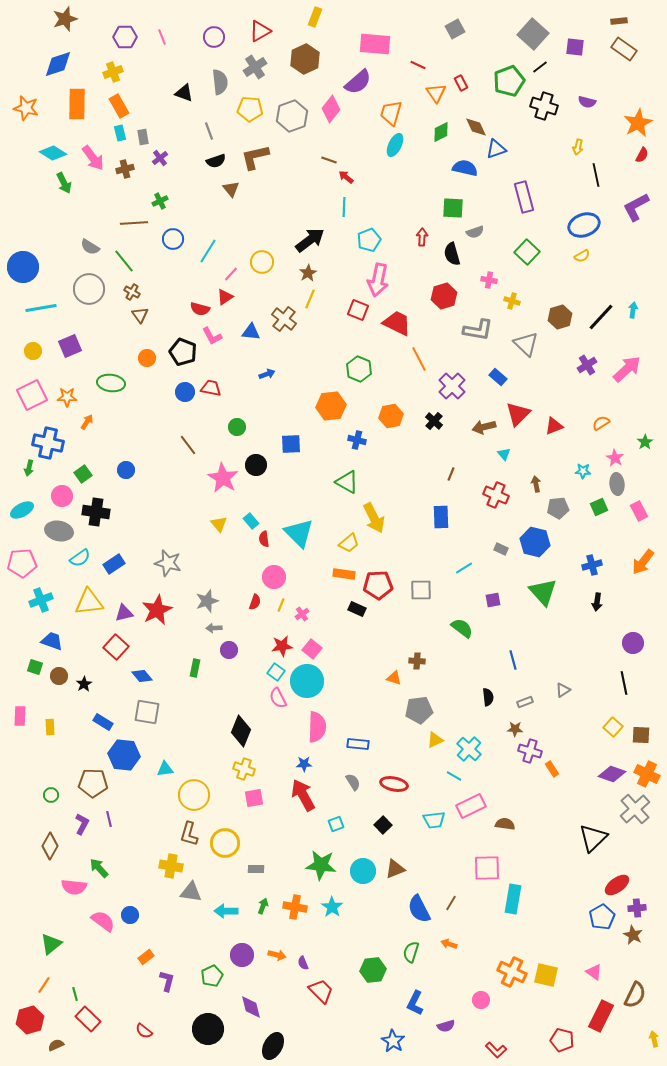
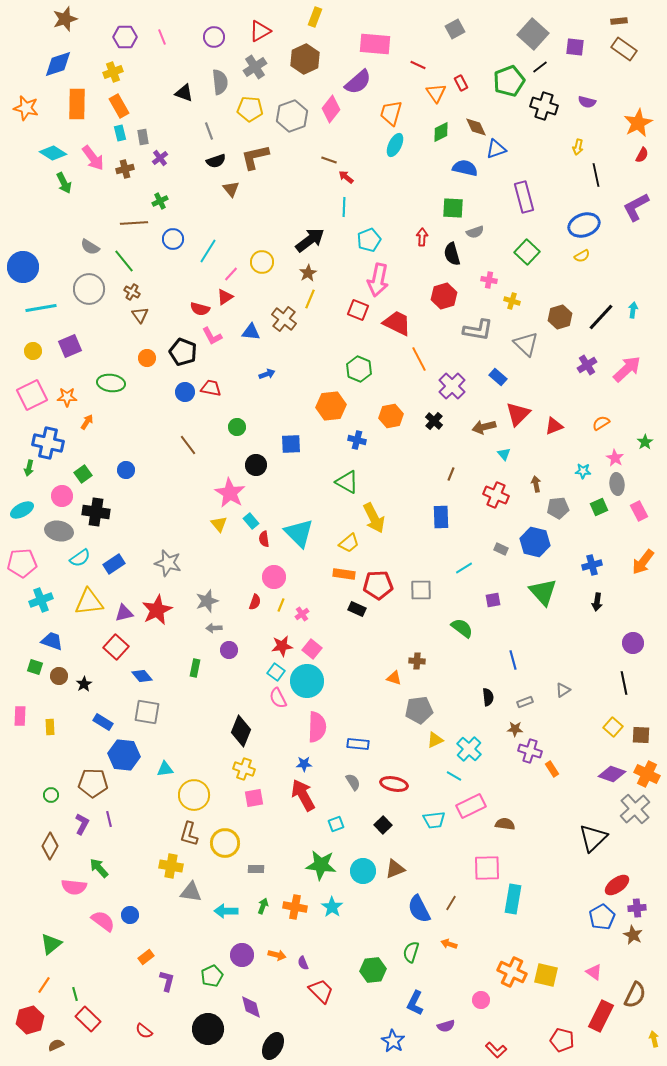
pink star at (223, 478): moved 7 px right, 15 px down
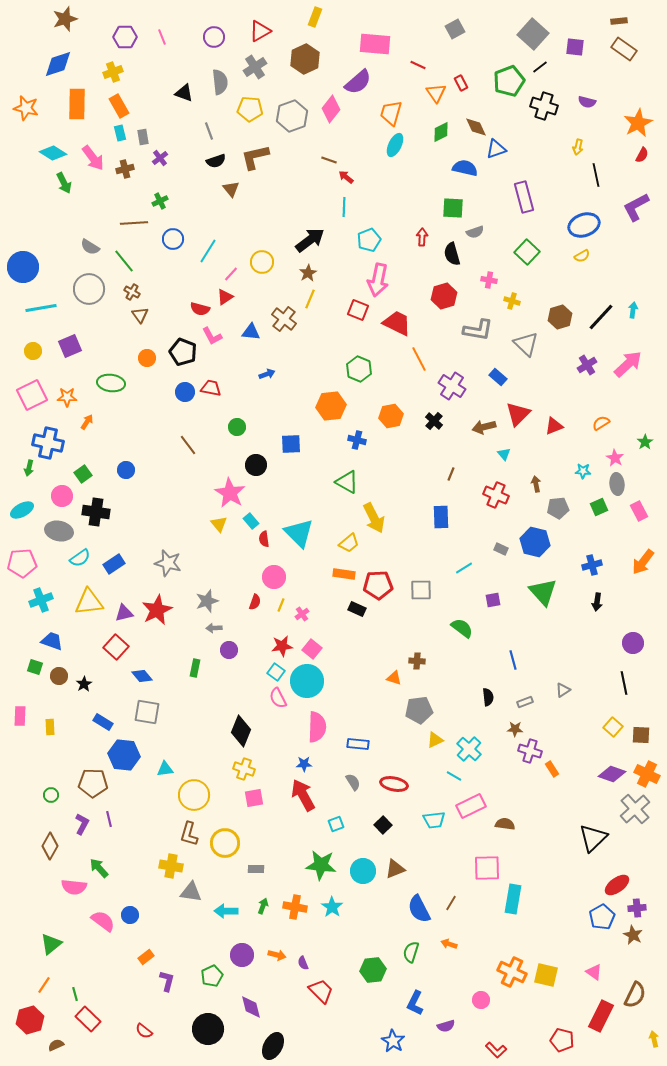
pink arrow at (627, 369): moved 1 px right, 5 px up
purple cross at (452, 386): rotated 12 degrees counterclockwise
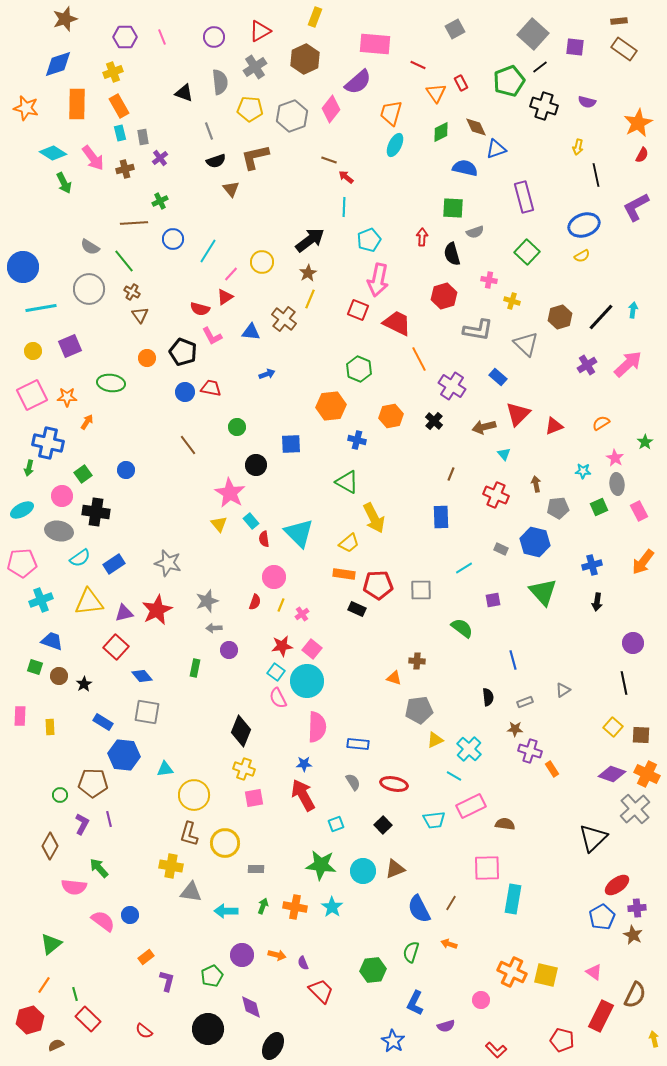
green circle at (51, 795): moved 9 px right
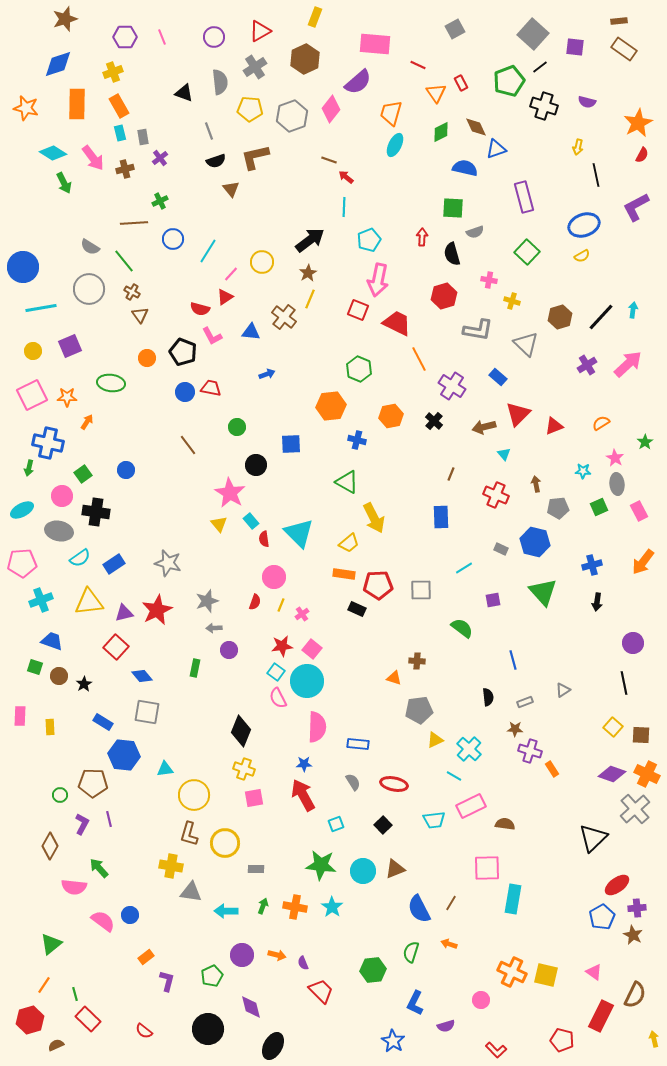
brown cross at (284, 319): moved 2 px up
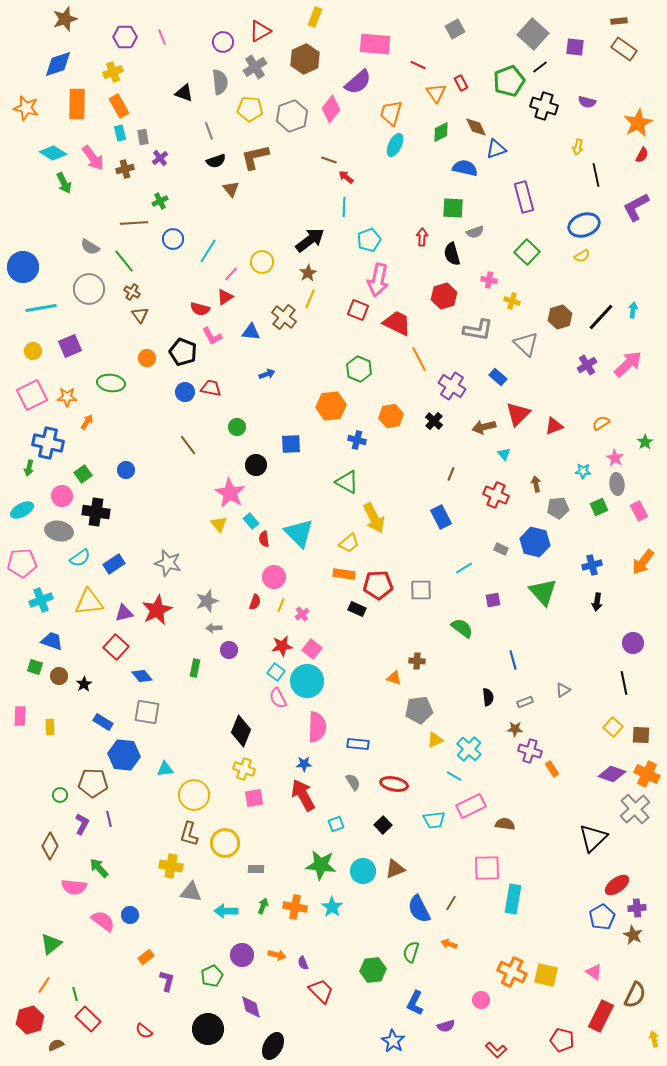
purple circle at (214, 37): moved 9 px right, 5 px down
blue rectangle at (441, 517): rotated 25 degrees counterclockwise
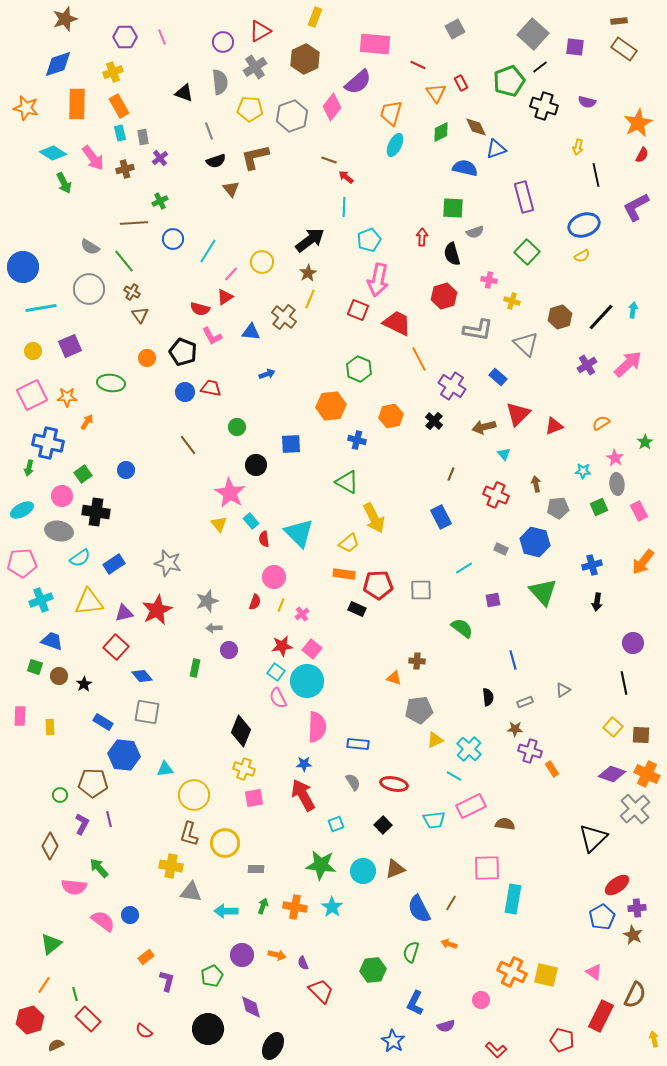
pink diamond at (331, 109): moved 1 px right, 2 px up
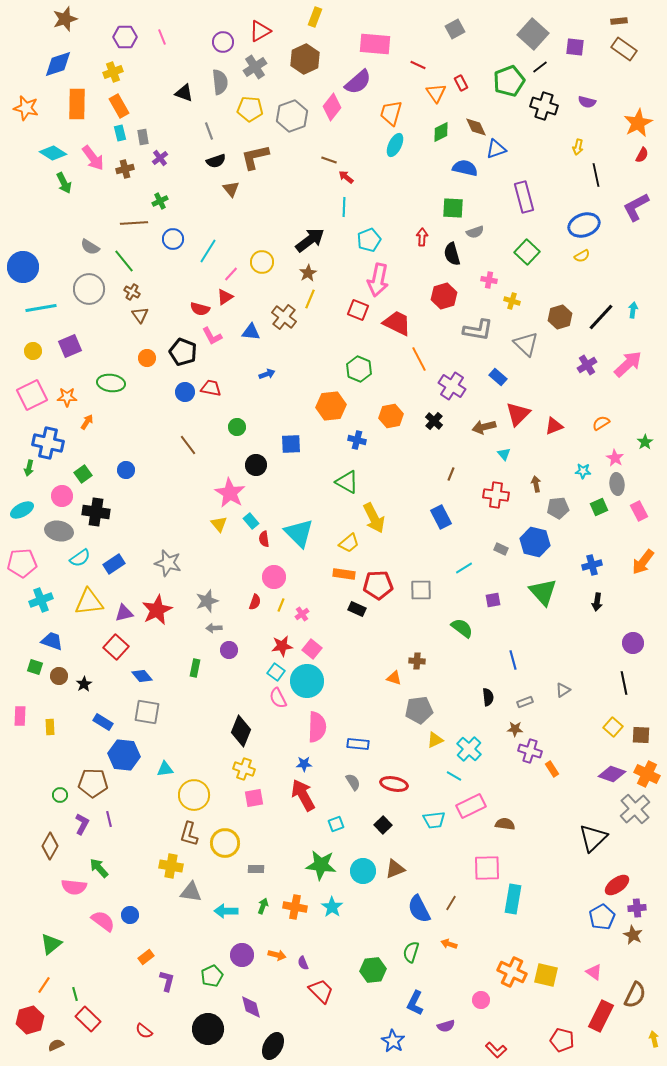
red cross at (496, 495): rotated 15 degrees counterclockwise
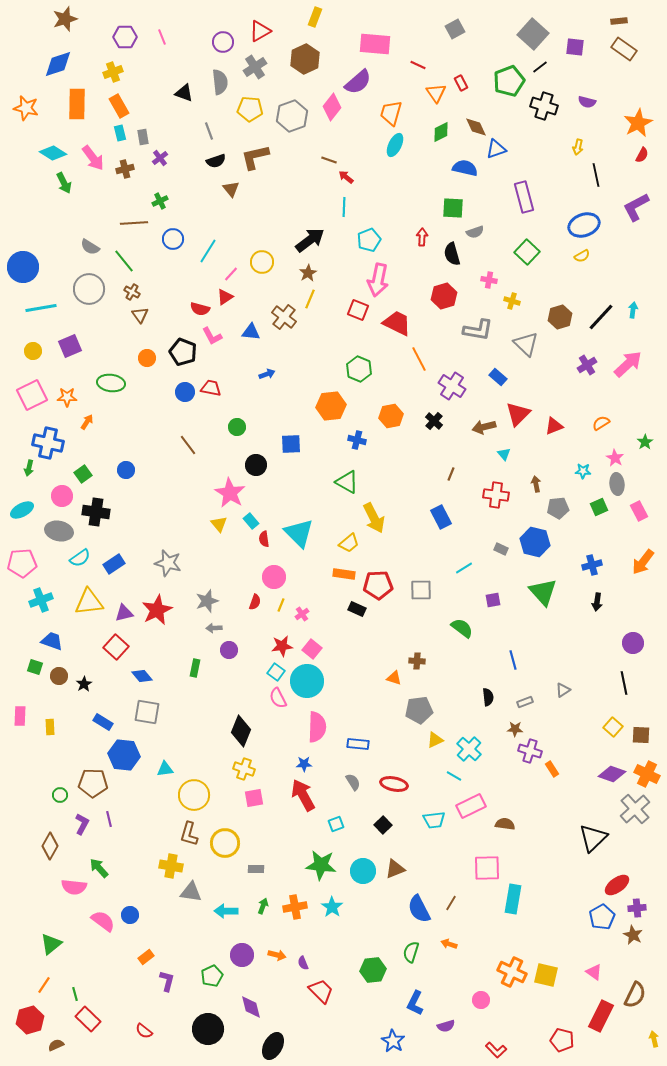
orange cross at (295, 907): rotated 20 degrees counterclockwise
